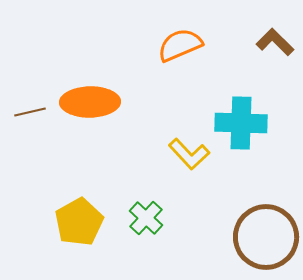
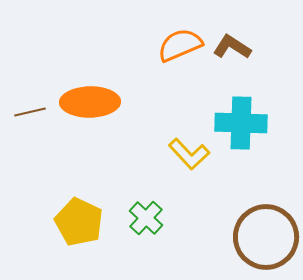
brown L-shape: moved 43 px left, 5 px down; rotated 12 degrees counterclockwise
yellow pentagon: rotated 18 degrees counterclockwise
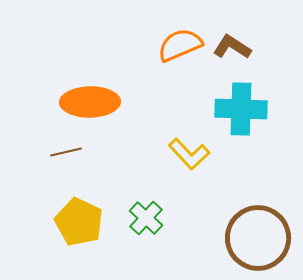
brown line: moved 36 px right, 40 px down
cyan cross: moved 14 px up
brown circle: moved 8 px left, 1 px down
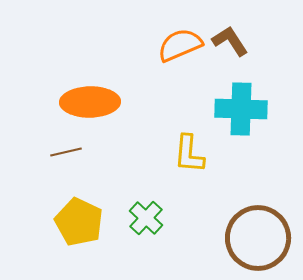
brown L-shape: moved 2 px left, 6 px up; rotated 24 degrees clockwise
yellow L-shape: rotated 48 degrees clockwise
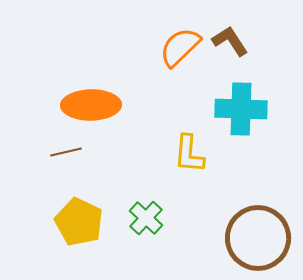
orange semicircle: moved 2 px down; rotated 21 degrees counterclockwise
orange ellipse: moved 1 px right, 3 px down
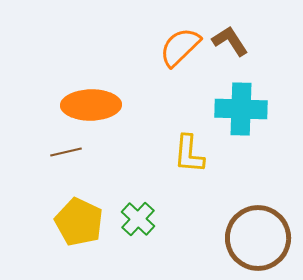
green cross: moved 8 px left, 1 px down
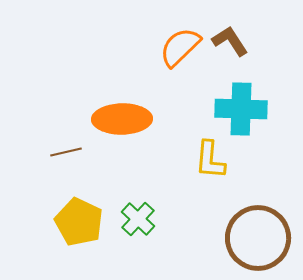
orange ellipse: moved 31 px right, 14 px down
yellow L-shape: moved 21 px right, 6 px down
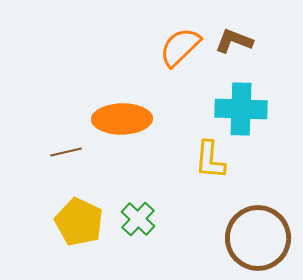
brown L-shape: moved 4 px right; rotated 36 degrees counterclockwise
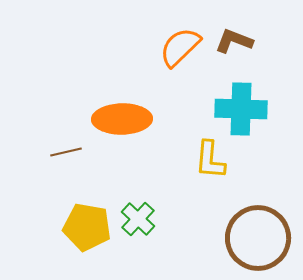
yellow pentagon: moved 8 px right, 5 px down; rotated 15 degrees counterclockwise
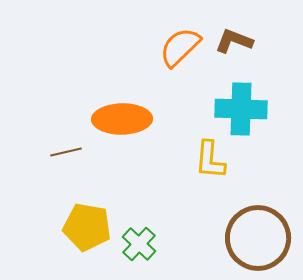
green cross: moved 1 px right, 25 px down
